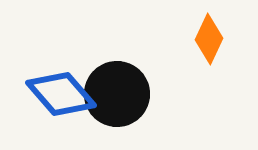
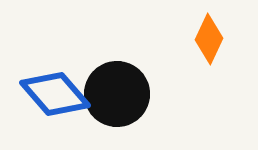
blue diamond: moved 6 px left
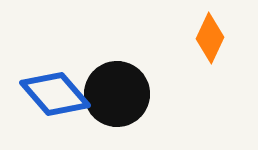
orange diamond: moved 1 px right, 1 px up
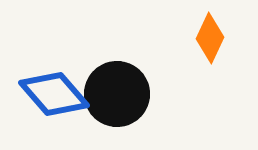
blue diamond: moved 1 px left
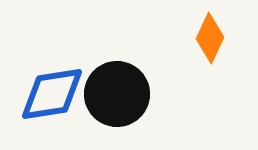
blue diamond: moved 2 px left; rotated 58 degrees counterclockwise
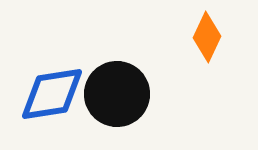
orange diamond: moved 3 px left, 1 px up
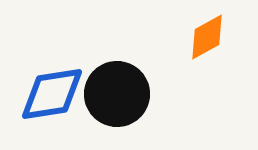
orange diamond: rotated 36 degrees clockwise
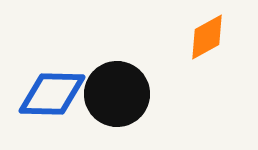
blue diamond: rotated 10 degrees clockwise
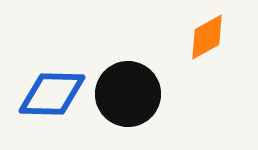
black circle: moved 11 px right
